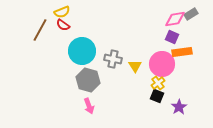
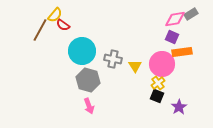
yellow semicircle: moved 7 px left, 3 px down; rotated 28 degrees counterclockwise
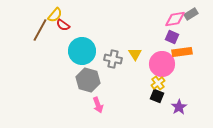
yellow triangle: moved 12 px up
pink arrow: moved 9 px right, 1 px up
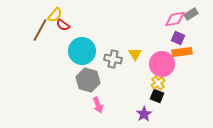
purple square: moved 6 px right, 1 px down
purple star: moved 35 px left, 7 px down
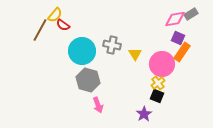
orange rectangle: rotated 48 degrees counterclockwise
gray cross: moved 1 px left, 14 px up
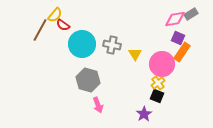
cyan circle: moved 7 px up
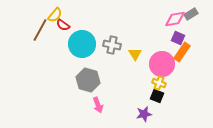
yellow cross: moved 1 px right; rotated 32 degrees counterclockwise
purple star: rotated 21 degrees clockwise
